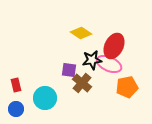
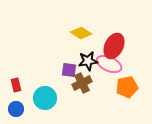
black star: moved 4 px left, 1 px down
brown cross: rotated 24 degrees clockwise
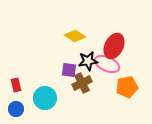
yellow diamond: moved 6 px left, 3 px down
pink ellipse: moved 2 px left
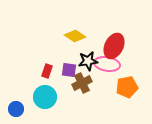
pink ellipse: rotated 15 degrees counterclockwise
red rectangle: moved 31 px right, 14 px up; rotated 32 degrees clockwise
cyan circle: moved 1 px up
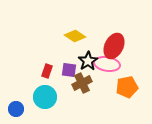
black star: rotated 24 degrees counterclockwise
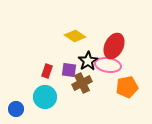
pink ellipse: moved 1 px right, 1 px down
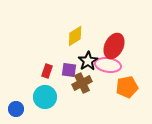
yellow diamond: rotated 65 degrees counterclockwise
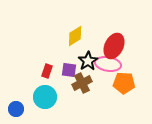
pink ellipse: moved 1 px up
orange pentagon: moved 3 px left, 4 px up; rotated 15 degrees clockwise
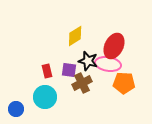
black star: rotated 24 degrees counterclockwise
red rectangle: rotated 32 degrees counterclockwise
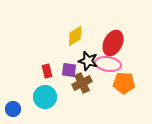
red ellipse: moved 1 px left, 3 px up
blue circle: moved 3 px left
